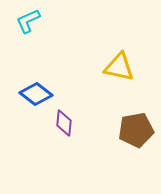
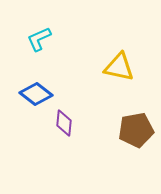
cyan L-shape: moved 11 px right, 18 px down
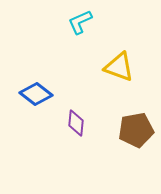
cyan L-shape: moved 41 px right, 17 px up
yellow triangle: rotated 8 degrees clockwise
purple diamond: moved 12 px right
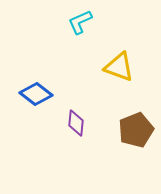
brown pentagon: rotated 12 degrees counterclockwise
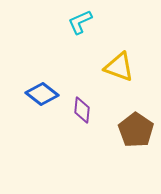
blue diamond: moved 6 px right
purple diamond: moved 6 px right, 13 px up
brown pentagon: rotated 16 degrees counterclockwise
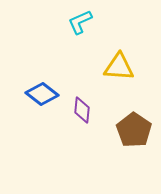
yellow triangle: rotated 16 degrees counterclockwise
brown pentagon: moved 2 px left
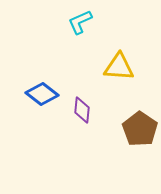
brown pentagon: moved 6 px right, 1 px up
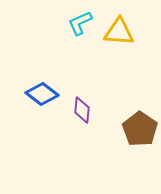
cyan L-shape: moved 1 px down
yellow triangle: moved 35 px up
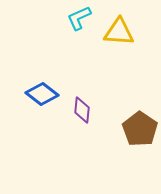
cyan L-shape: moved 1 px left, 5 px up
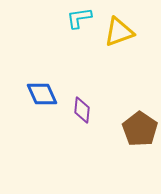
cyan L-shape: rotated 16 degrees clockwise
yellow triangle: rotated 24 degrees counterclockwise
blue diamond: rotated 28 degrees clockwise
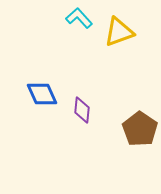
cyan L-shape: rotated 56 degrees clockwise
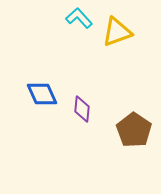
yellow triangle: moved 2 px left
purple diamond: moved 1 px up
brown pentagon: moved 6 px left, 1 px down
